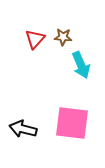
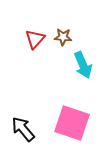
cyan arrow: moved 2 px right
pink square: rotated 12 degrees clockwise
black arrow: rotated 36 degrees clockwise
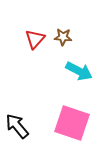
cyan arrow: moved 4 px left, 6 px down; rotated 40 degrees counterclockwise
black arrow: moved 6 px left, 3 px up
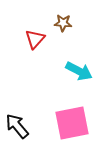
brown star: moved 14 px up
pink square: rotated 30 degrees counterclockwise
